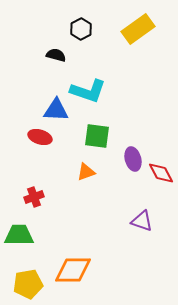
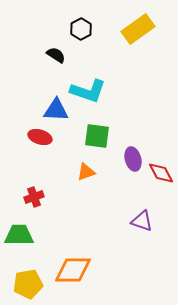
black semicircle: rotated 18 degrees clockwise
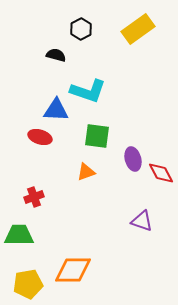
black semicircle: rotated 18 degrees counterclockwise
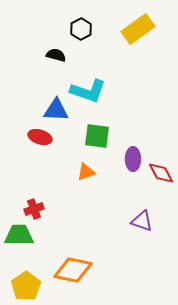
purple ellipse: rotated 15 degrees clockwise
red cross: moved 12 px down
orange diamond: rotated 12 degrees clockwise
yellow pentagon: moved 2 px left, 2 px down; rotated 24 degrees counterclockwise
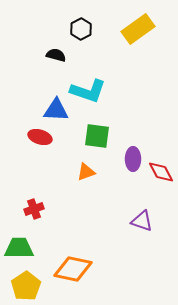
red diamond: moved 1 px up
green trapezoid: moved 13 px down
orange diamond: moved 1 px up
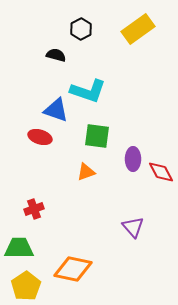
blue triangle: rotated 16 degrees clockwise
purple triangle: moved 9 px left, 6 px down; rotated 30 degrees clockwise
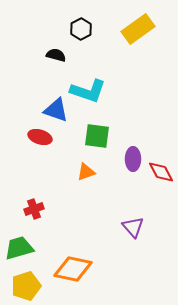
green trapezoid: rotated 16 degrees counterclockwise
yellow pentagon: rotated 16 degrees clockwise
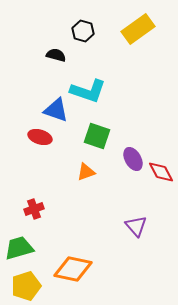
black hexagon: moved 2 px right, 2 px down; rotated 15 degrees counterclockwise
green square: rotated 12 degrees clockwise
purple ellipse: rotated 30 degrees counterclockwise
purple triangle: moved 3 px right, 1 px up
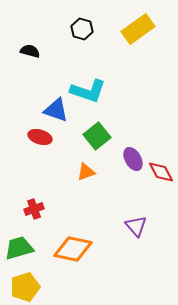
black hexagon: moved 1 px left, 2 px up
black semicircle: moved 26 px left, 4 px up
green square: rotated 32 degrees clockwise
orange diamond: moved 20 px up
yellow pentagon: moved 1 px left, 1 px down
